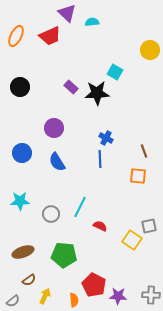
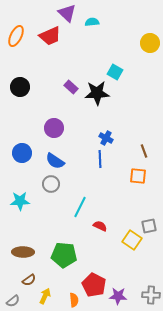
yellow circle: moved 7 px up
blue semicircle: moved 2 px left, 1 px up; rotated 24 degrees counterclockwise
gray circle: moved 30 px up
brown ellipse: rotated 20 degrees clockwise
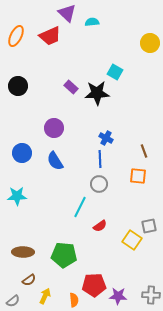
black circle: moved 2 px left, 1 px up
blue semicircle: rotated 24 degrees clockwise
gray circle: moved 48 px right
cyan star: moved 3 px left, 5 px up
red semicircle: rotated 120 degrees clockwise
red pentagon: rotated 30 degrees counterclockwise
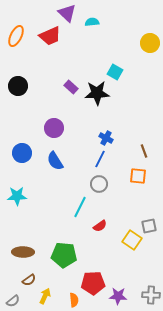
blue line: rotated 30 degrees clockwise
red pentagon: moved 1 px left, 2 px up
